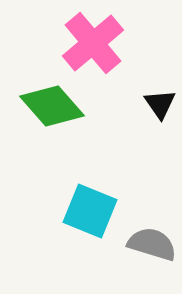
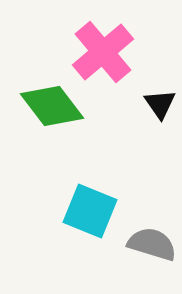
pink cross: moved 10 px right, 9 px down
green diamond: rotated 4 degrees clockwise
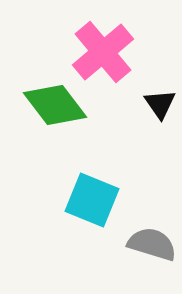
green diamond: moved 3 px right, 1 px up
cyan square: moved 2 px right, 11 px up
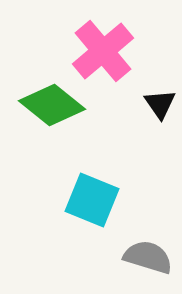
pink cross: moved 1 px up
green diamond: moved 3 px left; rotated 14 degrees counterclockwise
gray semicircle: moved 4 px left, 13 px down
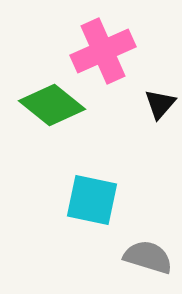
pink cross: rotated 16 degrees clockwise
black triangle: rotated 16 degrees clockwise
cyan square: rotated 10 degrees counterclockwise
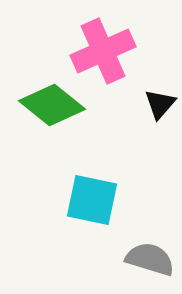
gray semicircle: moved 2 px right, 2 px down
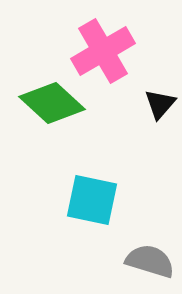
pink cross: rotated 6 degrees counterclockwise
green diamond: moved 2 px up; rotated 4 degrees clockwise
gray semicircle: moved 2 px down
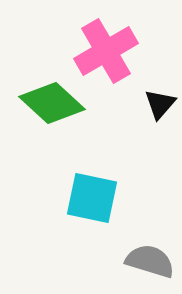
pink cross: moved 3 px right
cyan square: moved 2 px up
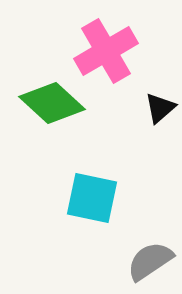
black triangle: moved 4 px down; rotated 8 degrees clockwise
gray semicircle: rotated 51 degrees counterclockwise
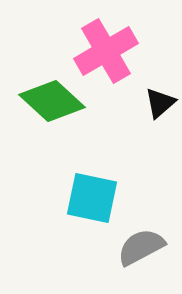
green diamond: moved 2 px up
black triangle: moved 5 px up
gray semicircle: moved 9 px left, 14 px up; rotated 6 degrees clockwise
